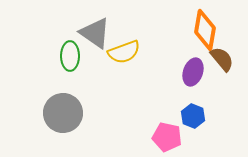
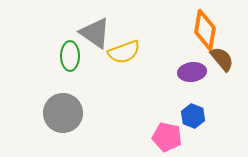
purple ellipse: moved 1 px left; rotated 64 degrees clockwise
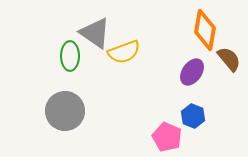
brown semicircle: moved 7 px right
purple ellipse: rotated 48 degrees counterclockwise
gray circle: moved 2 px right, 2 px up
pink pentagon: rotated 12 degrees clockwise
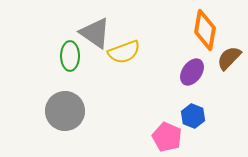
brown semicircle: moved 1 px up; rotated 96 degrees counterclockwise
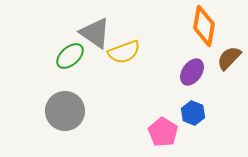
orange diamond: moved 1 px left, 4 px up
green ellipse: rotated 48 degrees clockwise
blue hexagon: moved 3 px up
pink pentagon: moved 4 px left, 5 px up; rotated 8 degrees clockwise
